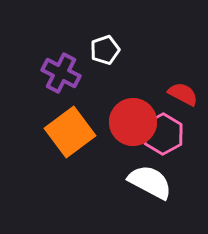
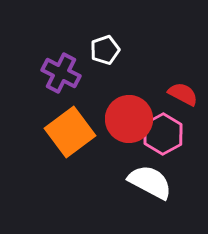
red circle: moved 4 px left, 3 px up
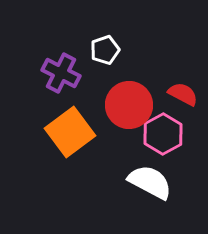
red circle: moved 14 px up
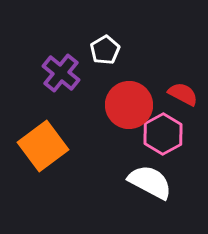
white pentagon: rotated 12 degrees counterclockwise
purple cross: rotated 12 degrees clockwise
orange square: moved 27 px left, 14 px down
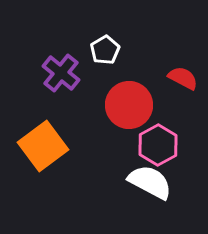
red semicircle: moved 16 px up
pink hexagon: moved 5 px left, 11 px down
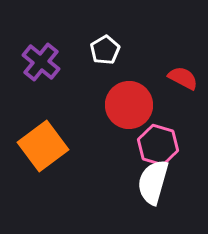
purple cross: moved 20 px left, 11 px up
pink hexagon: rotated 15 degrees counterclockwise
white semicircle: moved 3 px right; rotated 102 degrees counterclockwise
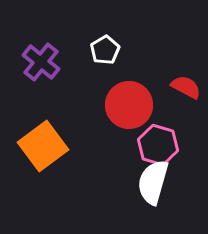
red semicircle: moved 3 px right, 9 px down
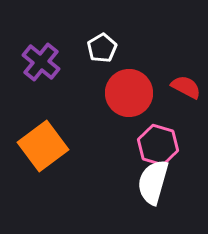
white pentagon: moved 3 px left, 2 px up
red circle: moved 12 px up
